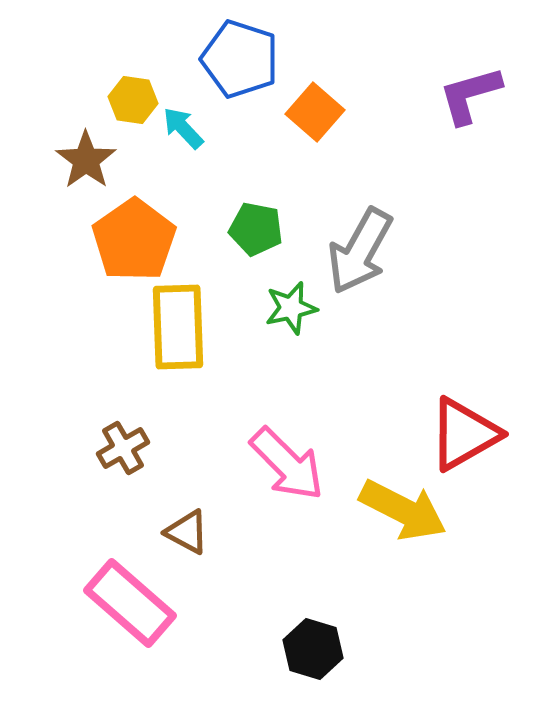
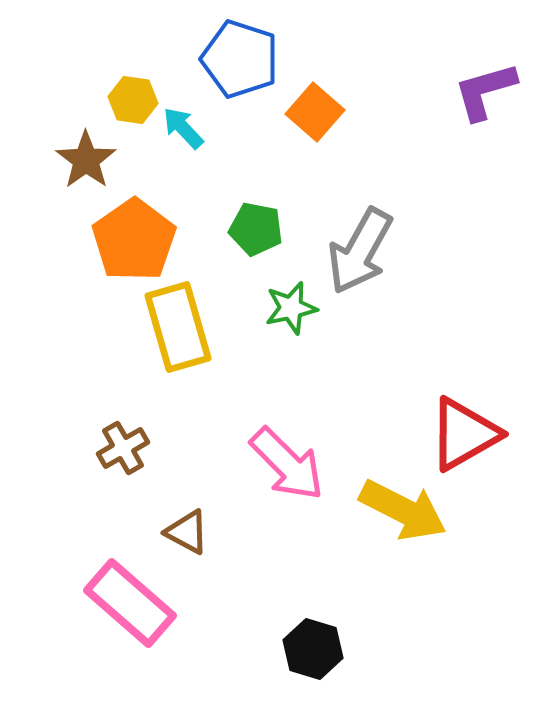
purple L-shape: moved 15 px right, 4 px up
yellow rectangle: rotated 14 degrees counterclockwise
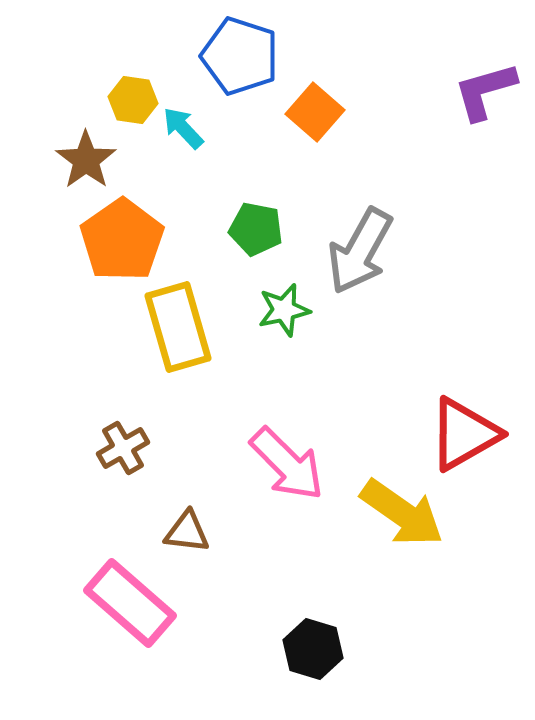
blue pentagon: moved 3 px up
orange pentagon: moved 12 px left
green star: moved 7 px left, 2 px down
yellow arrow: moved 1 px left, 3 px down; rotated 8 degrees clockwise
brown triangle: rotated 21 degrees counterclockwise
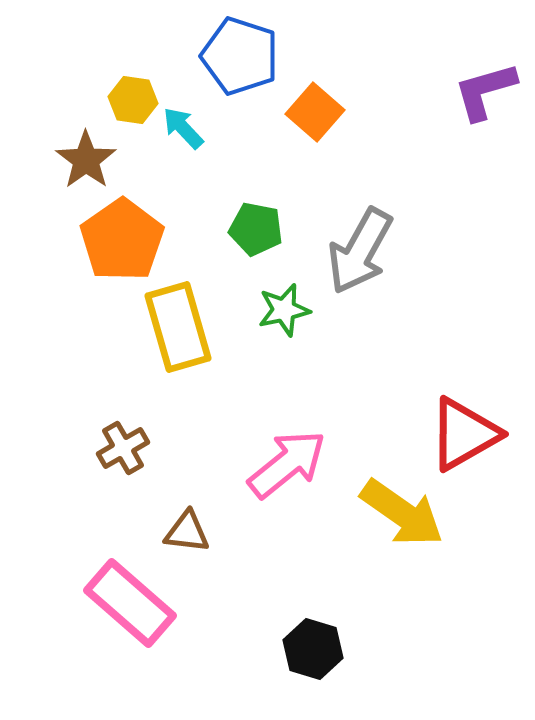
pink arrow: rotated 84 degrees counterclockwise
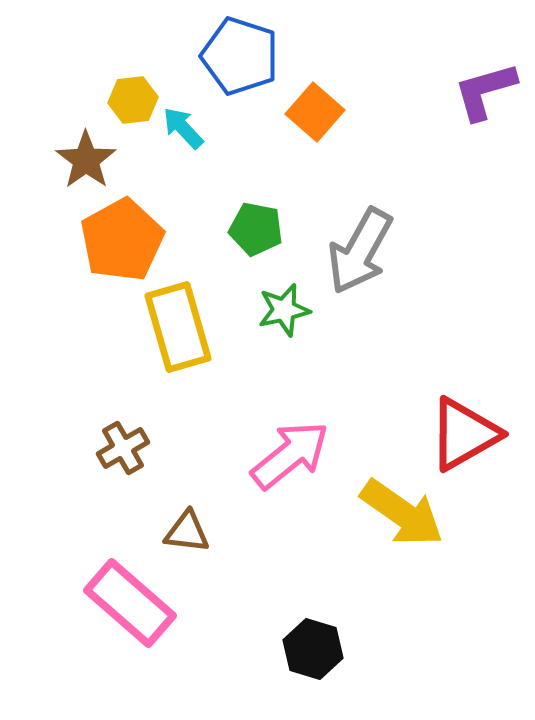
yellow hexagon: rotated 15 degrees counterclockwise
orange pentagon: rotated 6 degrees clockwise
pink arrow: moved 3 px right, 9 px up
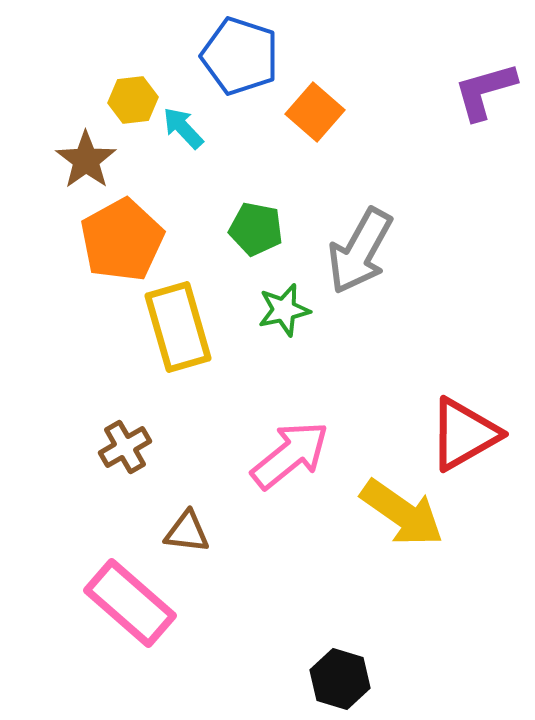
brown cross: moved 2 px right, 1 px up
black hexagon: moved 27 px right, 30 px down
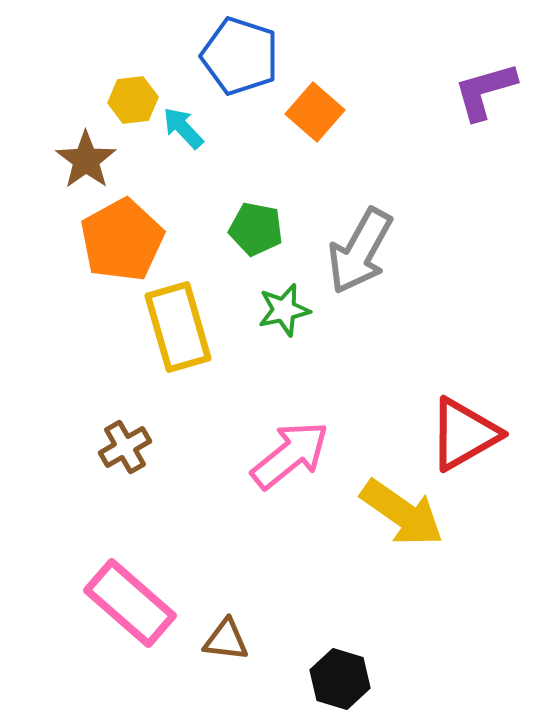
brown triangle: moved 39 px right, 108 px down
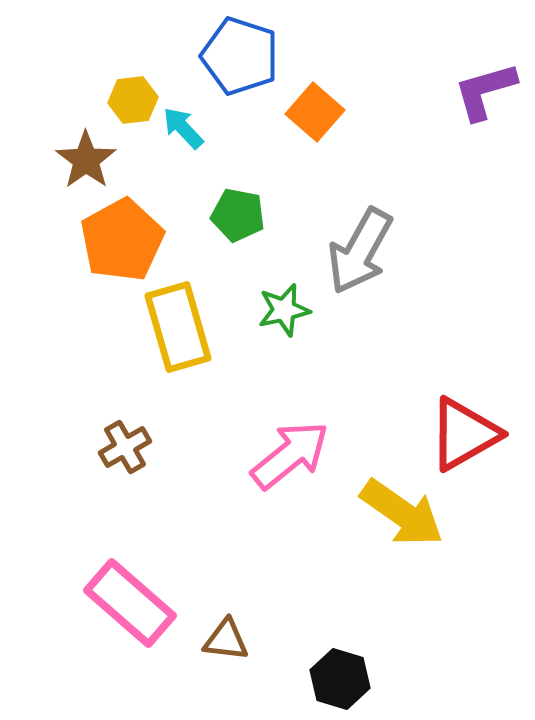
green pentagon: moved 18 px left, 14 px up
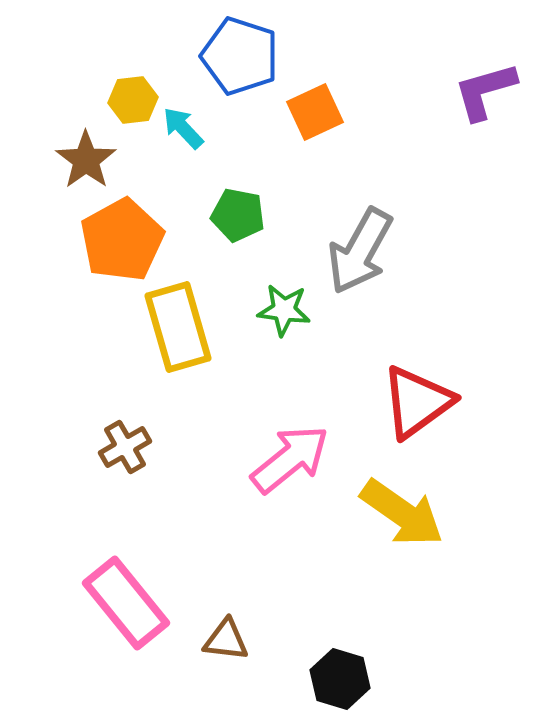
orange square: rotated 24 degrees clockwise
green star: rotated 20 degrees clockwise
red triangle: moved 47 px left, 32 px up; rotated 6 degrees counterclockwise
pink arrow: moved 4 px down
pink rectangle: moved 4 px left; rotated 10 degrees clockwise
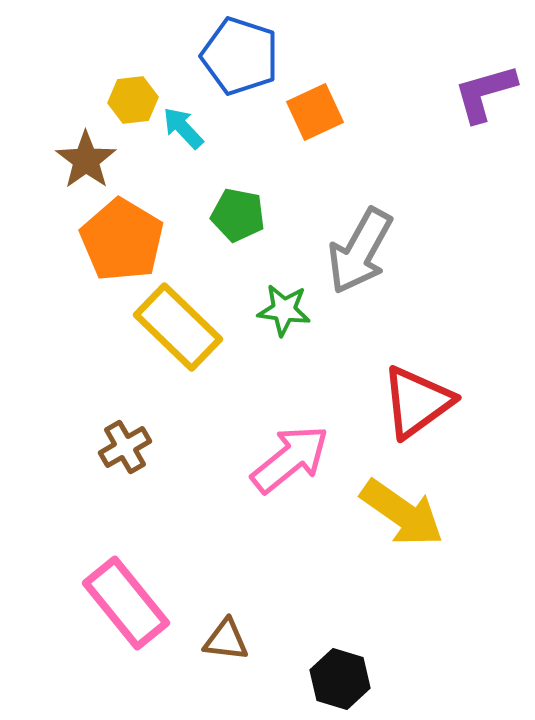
purple L-shape: moved 2 px down
orange pentagon: rotated 12 degrees counterclockwise
yellow rectangle: rotated 30 degrees counterclockwise
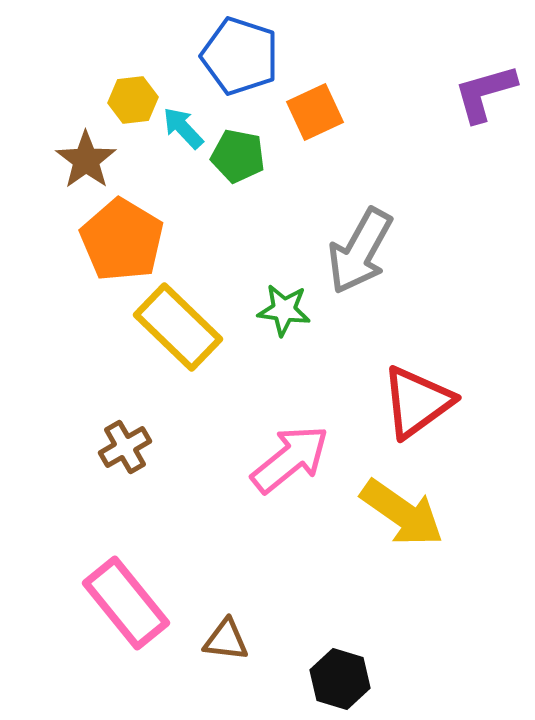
green pentagon: moved 59 px up
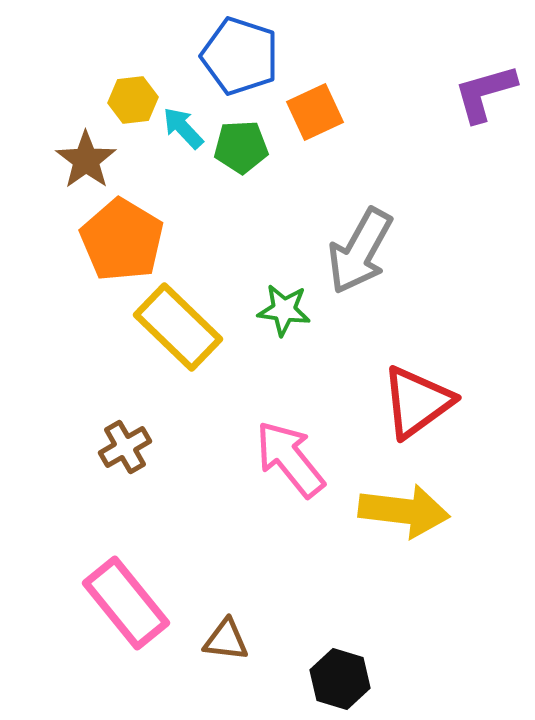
green pentagon: moved 3 px right, 9 px up; rotated 14 degrees counterclockwise
pink arrow: rotated 90 degrees counterclockwise
yellow arrow: moved 2 px right, 2 px up; rotated 28 degrees counterclockwise
